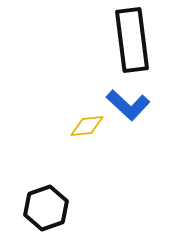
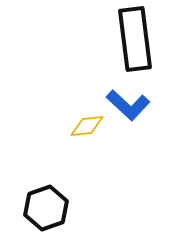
black rectangle: moved 3 px right, 1 px up
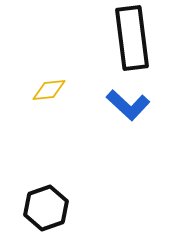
black rectangle: moved 3 px left, 1 px up
yellow diamond: moved 38 px left, 36 px up
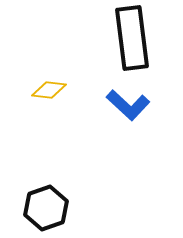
yellow diamond: rotated 12 degrees clockwise
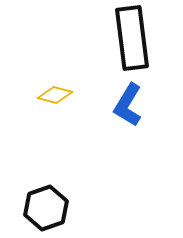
yellow diamond: moved 6 px right, 5 px down; rotated 8 degrees clockwise
blue L-shape: rotated 78 degrees clockwise
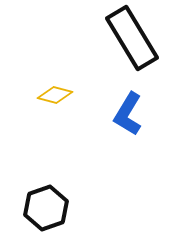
black rectangle: rotated 24 degrees counterclockwise
blue L-shape: moved 9 px down
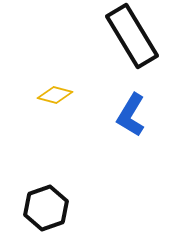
black rectangle: moved 2 px up
blue L-shape: moved 3 px right, 1 px down
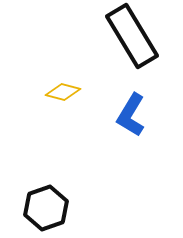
yellow diamond: moved 8 px right, 3 px up
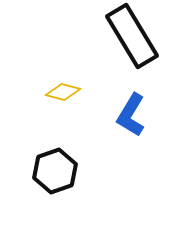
black hexagon: moved 9 px right, 37 px up
